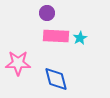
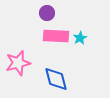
pink star: rotated 15 degrees counterclockwise
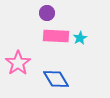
pink star: rotated 20 degrees counterclockwise
blue diamond: rotated 16 degrees counterclockwise
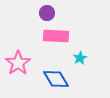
cyan star: moved 20 px down
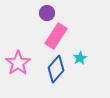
pink rectangle: rotated 60 degrees counterclockwise
blue diamond: moved 10 px up; rotated 72 degrees clockwise
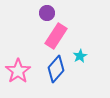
cyan star: moved 2 px up
pink star: moved 8 px down
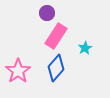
cyan star: moved 5 px right, 8 px up
blue diamond: moved 1 px up
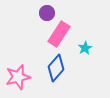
pink rectangle: moved 3 px right, 2 px up
pink star: moved 6 px down; rotated 20 degrees clockwise
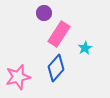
purple circle: moved 3 px left
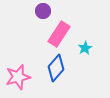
purple circle: moved 1 px left, 2 px up
